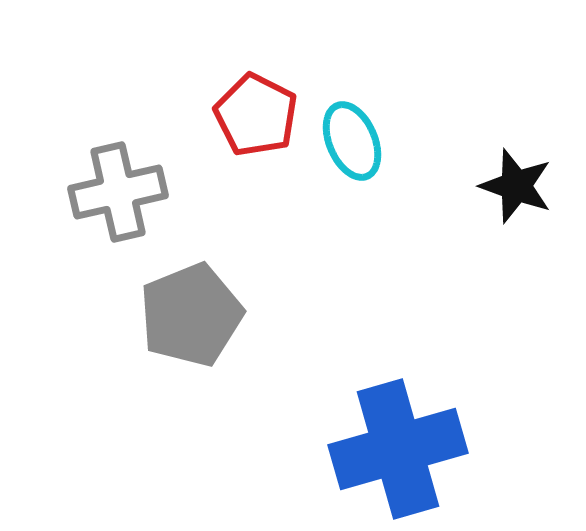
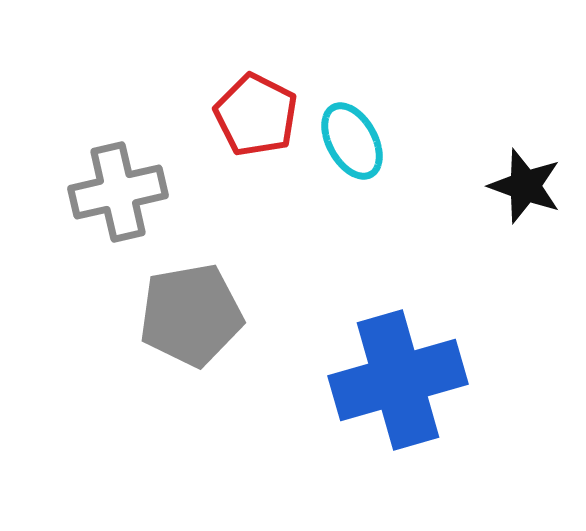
cyan ellipse: rotated 6 degrees counterclockwise
black star: moved 9 px right
gray pentagon: rotated 12 degrees clockwise
blue cross: moved 69 px up
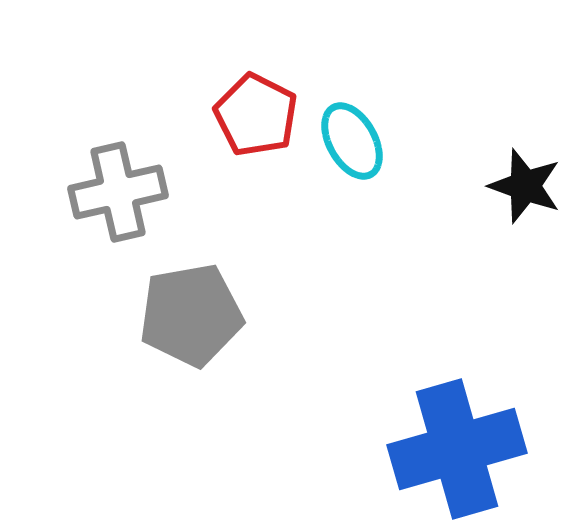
blue cross: moved 59 px right, 69 px down
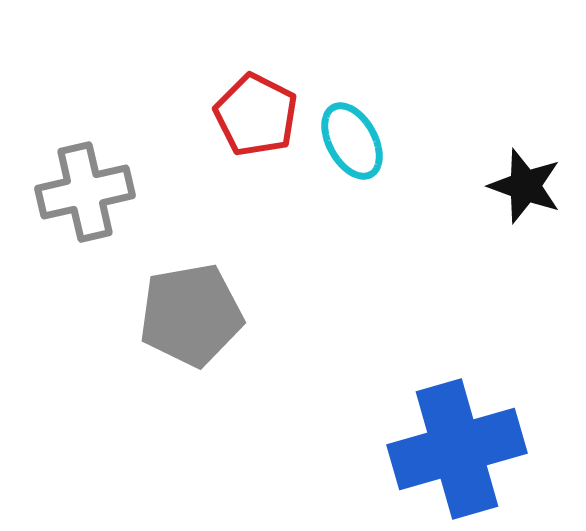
gray cross: moved 33 px left
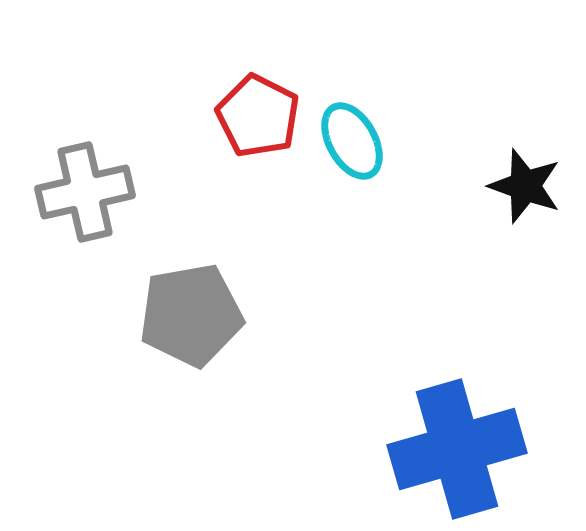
red pentagon: moved 2 px right, 1 px down
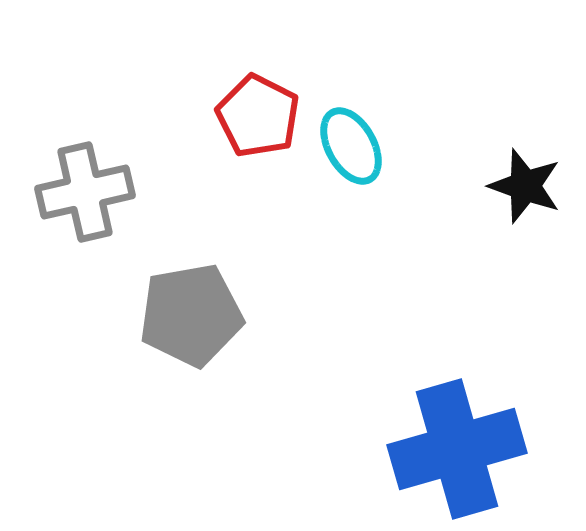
cyan ellipse: moved 1 px left, 5 px down
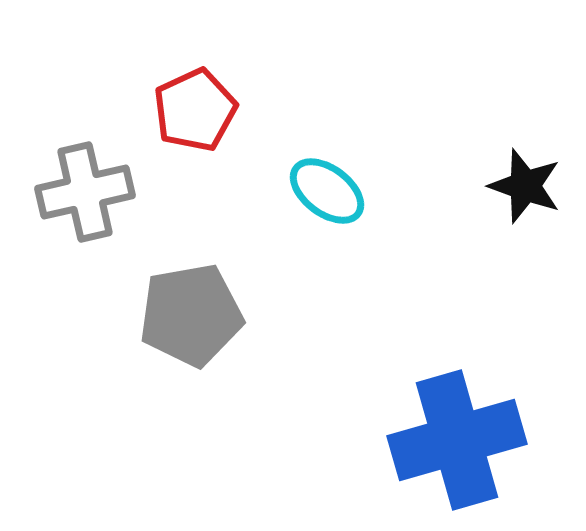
red pentagon: moved 63 px left, 6 px up; rotated 20 degrees clockwise
cyan ellipse: moved 24 px left, 45 px down; rotated 24 degrees counterclockwise
blue cross: moved 9 px up
